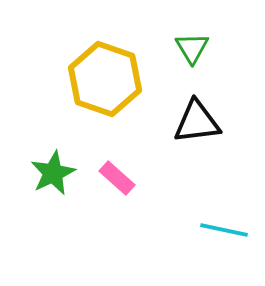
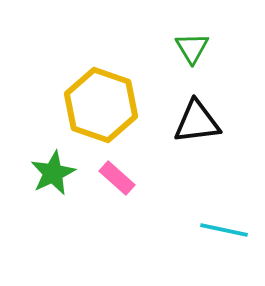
yellow hexagon: moved 4 px left, 26 px down
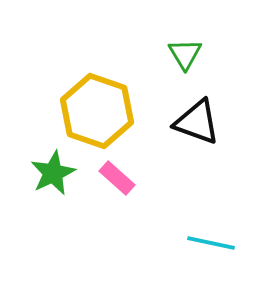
green triangle: moved 7 px left, 6 px down
yellow hexagon: moved 4 px left, 6 px down
black triangle: rotated 27 degrees clockwise
cyan line: moved 13 px left, 13 px down
